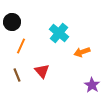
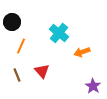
purple star: moved 1 px right, 1 px down
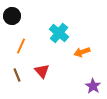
black circle: moved 6 px up
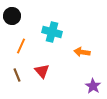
cyan cross: moved 7 px left, 1 px up; rotated 24 degrees counterclockwise
orange arrow: rotated 28 degrees clockwise
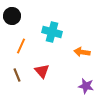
purple star: moved 7 px left; rotated 21 degrees counterclockwise
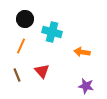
black circle: moved 13 px right, 3 px down
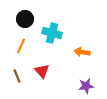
cyan cross: moved 1 px down
brown line: moved 1 px down
purple star: rotated 21 degrees counterclockwise
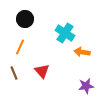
cyan cross: moved 13 px right; rotated 18 degrees clockwise
orange line: moved 1 px left, 1 px down
brown line: moved 3 px left, 3 px up
